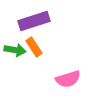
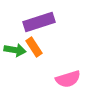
purple rectangle: moved 5 px right, 1 px down
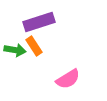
orange rectangle: moved 1 px up
pink semicircle: rotated 15 degrees counterclockwise
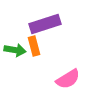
purple rectangle: moved 6 px right, 2 px down
orange rectangle: rotated 18 degrees clockwise
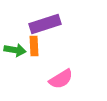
orange rectangle: rotated 12 degrees clockwise
pink semicircle: moved 7 px left
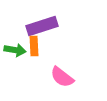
purple rectangle: moved 3 px left, 2 px down
pink semicircle: moved 1 px right, 2 px up; rotated 70 degrees clockwise
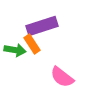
orange rectangle: moved 2 px left, 2 px up; rotated 30 degrees counterclockwise
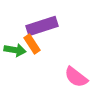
pink semicircle: moved 14 px right
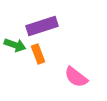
orange rectangle: moved 6 px right, 10 px down; rotated 12 degrees clockwise
green arrow: moved 5 px up; rotated 10 degrees clockwise
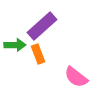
purple rectangle: rotated 24 degrees counterclockwise
green arrow: rotated 20 degrees counterclockwise
